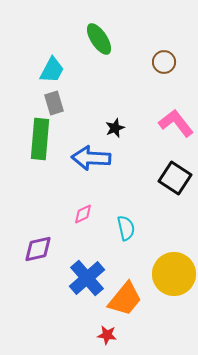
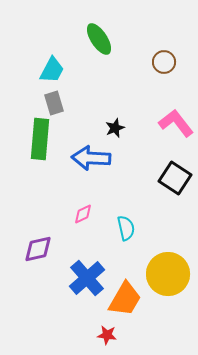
yellow circle: moved 6 px left
orange trapezoid: rotated 9 degrees counterclockwise
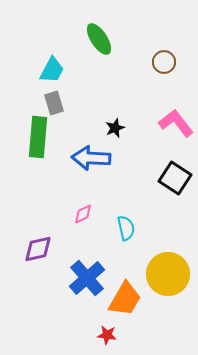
green rectangle: moved 2 px left, 2 px up
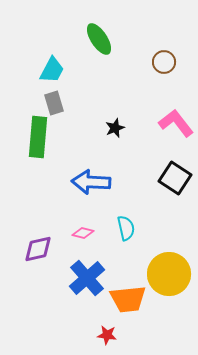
blue arrow: moved 24 px down
pink diamond: moved 19 px down; rotated 40 degrees clockwise
yellow circle: moved 1 px right
orange trapezoid: moved 3 px right; rotated 54 degrees clockwise
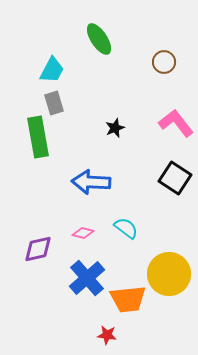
green rectangle: rotated 15 degrees counterclockwise
cyan semicircle: rotated 40 degrees counterclockwise
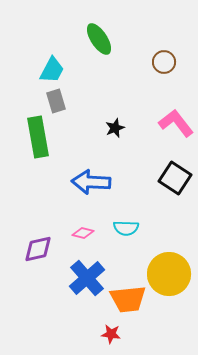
gray rectangle: moved 2 px right, 2 px up
cyan semicircle: rotated 145 degrees clockwise
red star: moved 4 px right, 1 px up
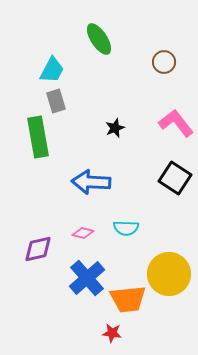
red star: moved 1 px right, 1 px up
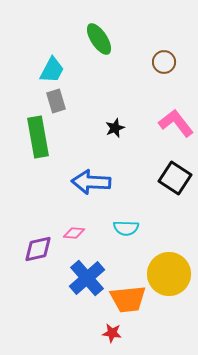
pink diamond: moved 9 px left; rotated 10 degrees counterclockwise
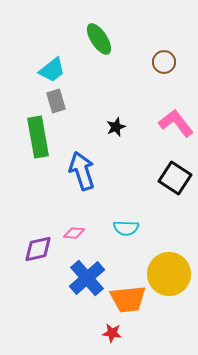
cyan trapezoid: rotated 24 degrees clockwise
black star: moved 1 px right, 1 px up
blue arrow: moved 9 px left, 11 px up; rotated 69 degrees clockwise
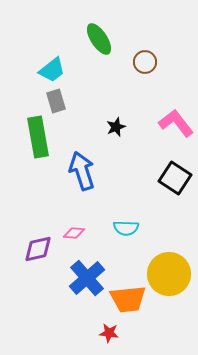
brown circle: moved 19 px left
red star: moved 3 px left
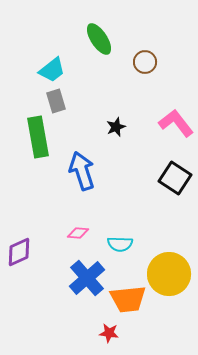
cyan semicircle: moved 6 px left, 16 px down
pink diamond: moved 4 px right
purple diamond: moved 19 px left, 3 px down; rotated 12 degrees counterclockwise
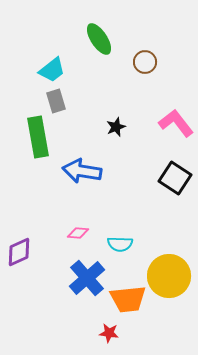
blue arrow: rotated 63 degrees counterclockwise
yellow circle: moved 2 px down
